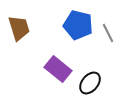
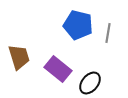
brown trapezoid: moved 29 px down
gray line: rotated 36 degrees clockwise
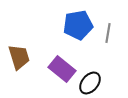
blue pentagon: rotated 24 degrees counterclockwise
purple rectangle: moved 4 px right
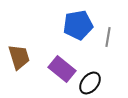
gray line: moved 4 px down
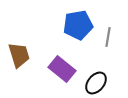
brown trapezoid: moved 2 px up
black ellipse: moved 6 px right
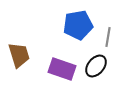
purple rectangle: rotated 20 degrees counterclockwise
black ellipse: moved 17 px up
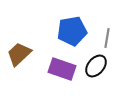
blue pentagon: moved 6 px left, 6 px down
gray line: moved 1 px left, 1 px down
brown trapezoid: moved 1 px up; rotated 116 degrees counterclockwise
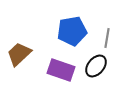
purple rectangle: moved 1 px left, 1 px down
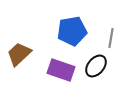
gray line: moved 4 px right
